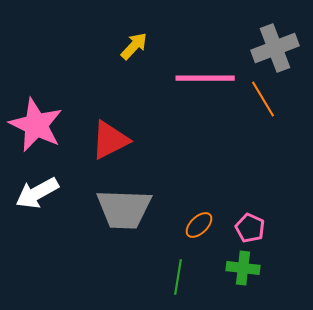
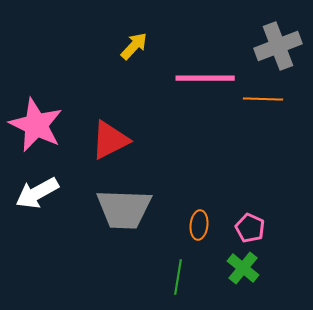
gray cross: moved 3 px right, 2 px up
orange line: rotated 57 degrees counterclockwise
orange ellipse: rotated 40 degrees counterclockwise
green cross: rotated 32 degrees clockwise
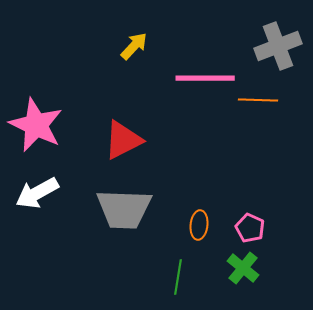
orange line: moved 5 px left, 1 px down
red triangle: moved 13 px right
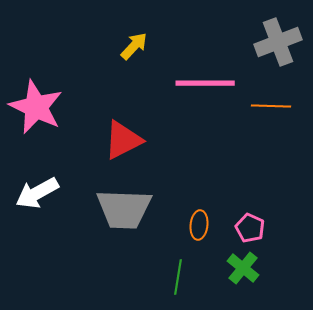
gray cross: moved 4 px up
pink line: moved 5 px down
orange line: moved 13 px right, 6 px down
pink star: moved 18 px up
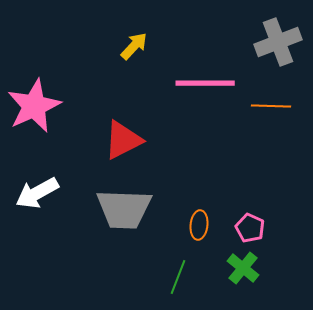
pink star: moved 2 px left, 1 px up; rotated 22 degrees clockwise
green line: rotated 12 degrees clockwise
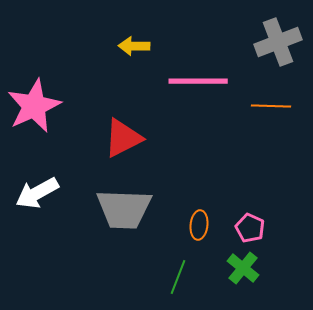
yellow arrow: rotated 132 degrees counterclockwise
pink line: moved 7 px left, 2 px up
red triangle: moved 2 px up
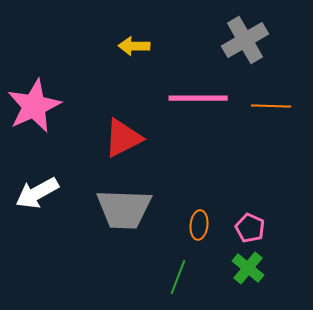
gray cross: moved 33 px left, 2 px up; rotated 9 degrees counterclockwise
pink line: moved 17 px down
green cross: moved 5 px right
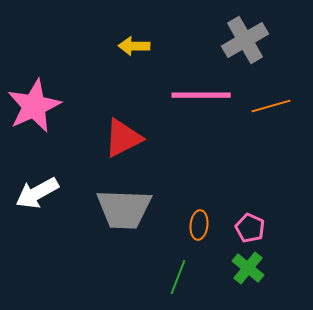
pink line: moved 3 px right, 3 px up
orange line: rotated 18 degrees counterclockwise
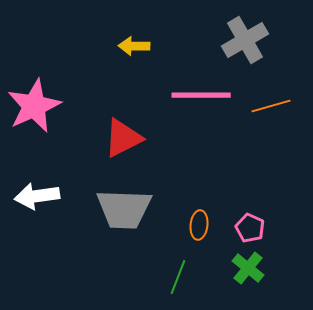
white arrow: moved 3 px down; rotated 21 degrees clockwise
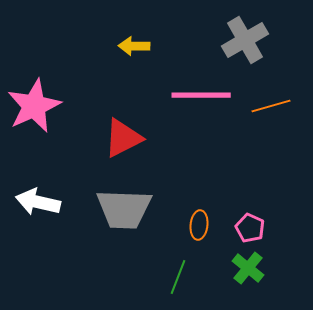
white arrow: moved 1 px right, 6 px down; rotated 21 degrees clockwise
